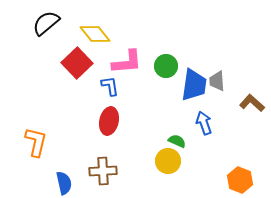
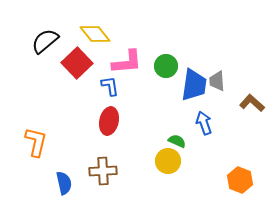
black semicircle: moved 1 px left, 18 px down
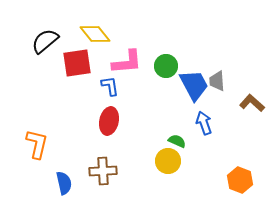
red square: rotated 36 degrees clockwise
blue trapezoid: rotated 36 degrees counterclockwise
orange L-shape: moved 1 px right, 2 px down
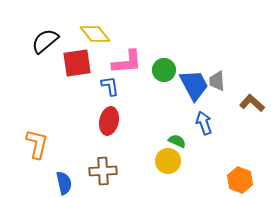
green circle: moved 2 px left, 4 px down
